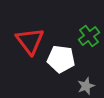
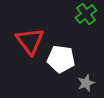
green cross: moved 3 px left, 22 px up
gray star: moved 3 px up
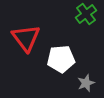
red triangle: moved 4 px left, 3 px up
white pentagon: rotated 12 degrees counterclockwise
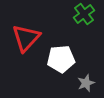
green cross: moved 2 px left
red triangle: rotated 20 degrees clockwise
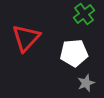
white pentagon: moved 13 px right, 6 px up
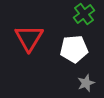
red triangle: moved 3 px right; rotated 12 degrees counterclockwise
white pentagon: moved 4 px up
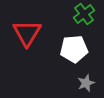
red triangle: moved 2 px left, 5 px up
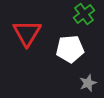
white pentagon: moved 4 px left
gray star: moved 2 px right
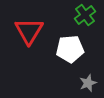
green cross: moved 1 px right, 1 px down
red triangle: moved 2 px right, 2 px up
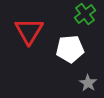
green cross: moved 1 px up
gray star: rotated 18 degrees counterclockwise
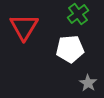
green cross: moved 7 px left
red triangle: moved 5 px left, 4 px up
